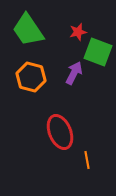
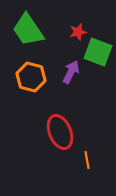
purple arrow: moved 3 px left, 1 px up
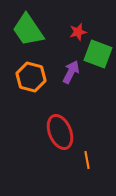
green square: moved 2 px down
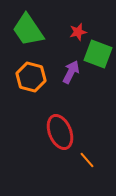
orange line: rotated 30 degrees counterclockwise
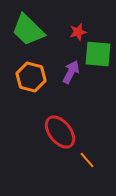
green trapezoid: rotated 12 degrees counterclockwise
green square: rotated 16 degrees counterclockwise
red ellipse: rotated 16 degrees counterclockwise
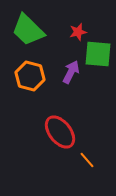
orange hexagon: moved 1 px left, 1 px up
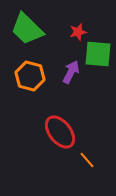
green trapezoid: moved 1 px left, 1 px up
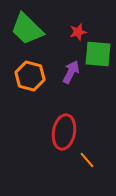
red ellipse: moved 4 px right; rotated 48 degrees clockwise
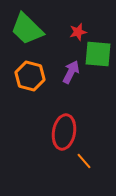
orange line: moved 3 px left, 1 px down
